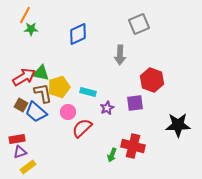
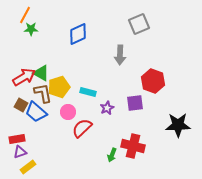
green triangle: rotated 18 degrees clockwise
red hexagon: moved 1 px right, 1 px down
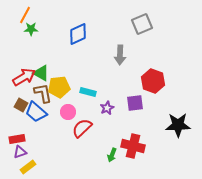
gray square: moved 3 px right
yellow pentagon: rotated 10 degrees clockwise
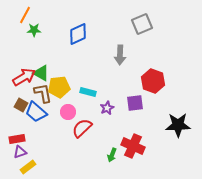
green star: moved 3 px right, 1 px down
red cross: rotated 10 degrees clockwise
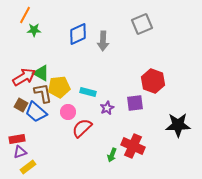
gray arrow: moved 17 px left, 14 px up
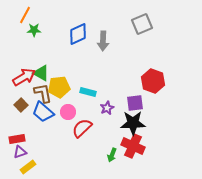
brown square: rotated 16 degrees clockwise
blue trapezoid: moved 7 px right
black star: moved 45 px left, 2 px up
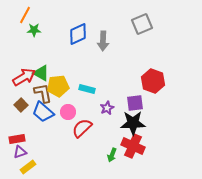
yellow pentagon: moved 1 px left, 1 px up
cyan rectangle: moved 1 px left, 3 px up
